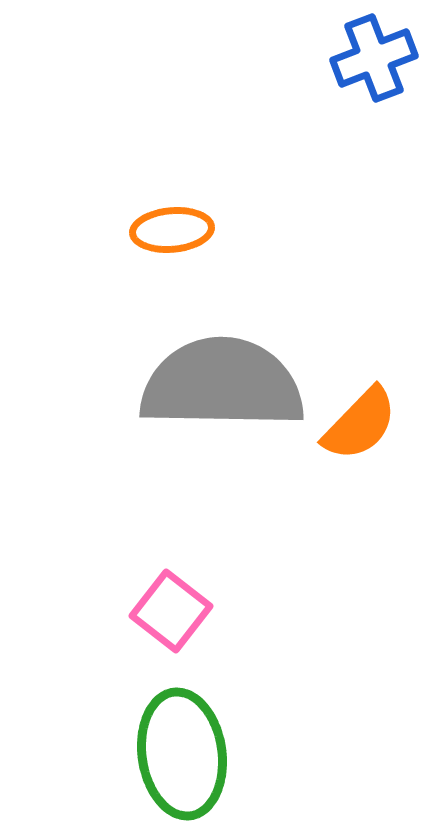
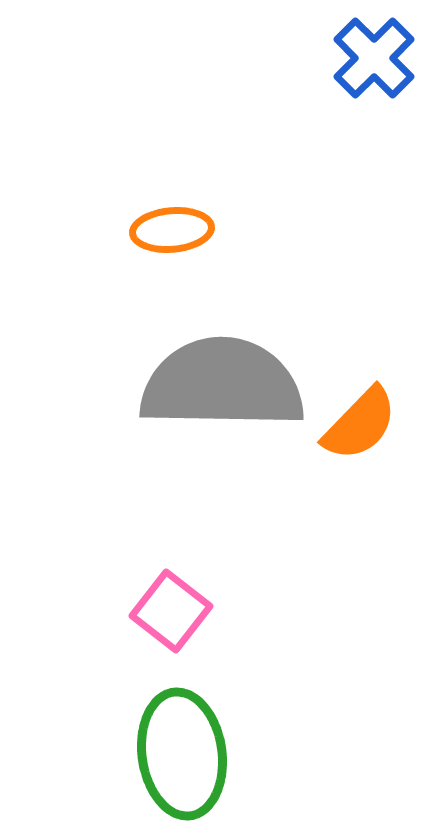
blue cross: rotated 24 degrees counterclockwise
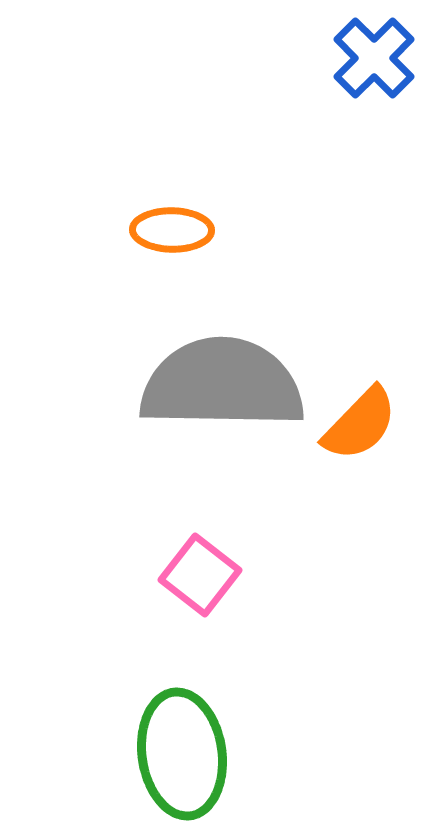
orange ellipse: rotated 6 degrees clockwise
pink square: moved 29 px right, 36 px up
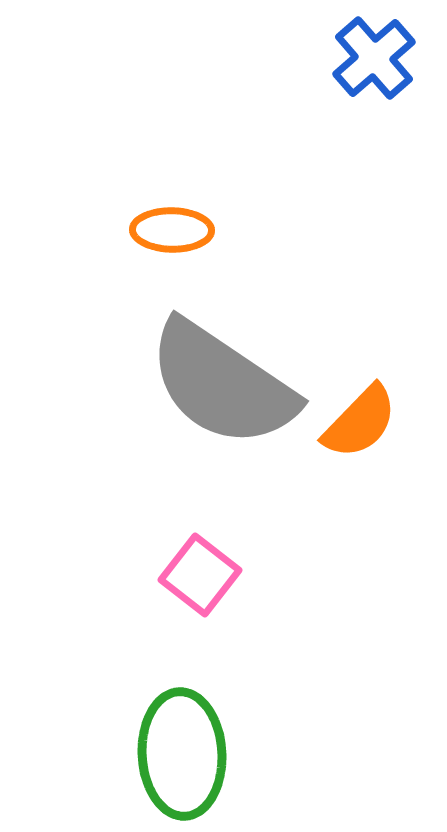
blue cross: rotated 4 degrees clockwise
gray semicircle: rotated 147 degrees counterclockwise
orange semicircle: moved 2 px up
green ellipse: rotated 5 degrees clockwise
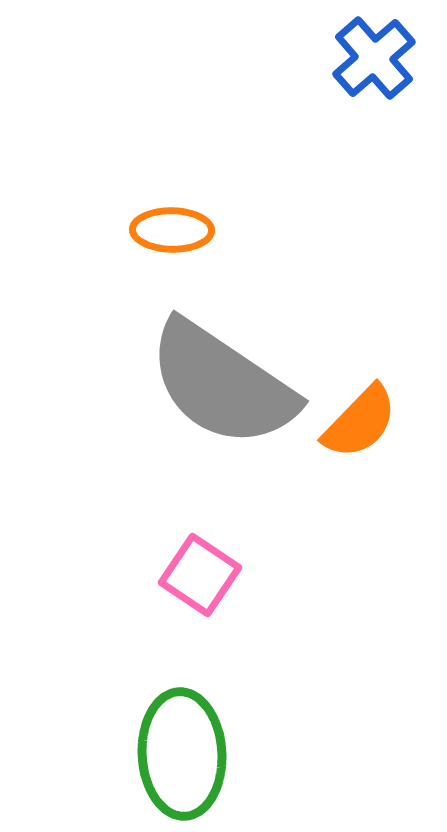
pink square: rotated 4 degrees counterclockwise
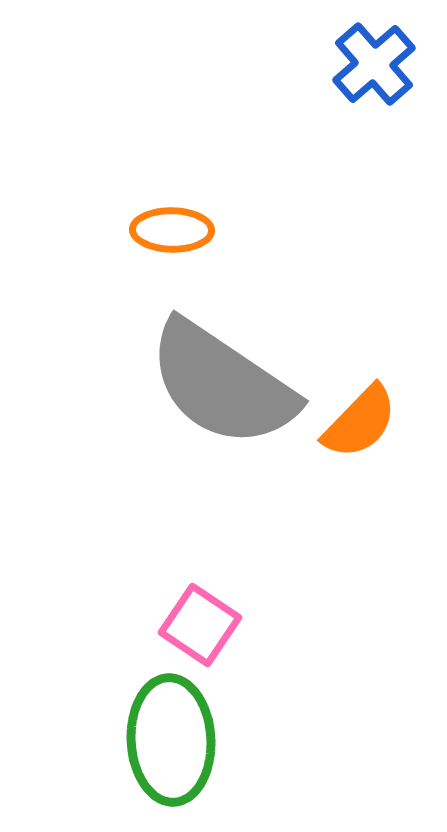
blue cross: moved 6 px down
pink square: moved 50 px down
green ellipse: moved 11 px left, 14 px up
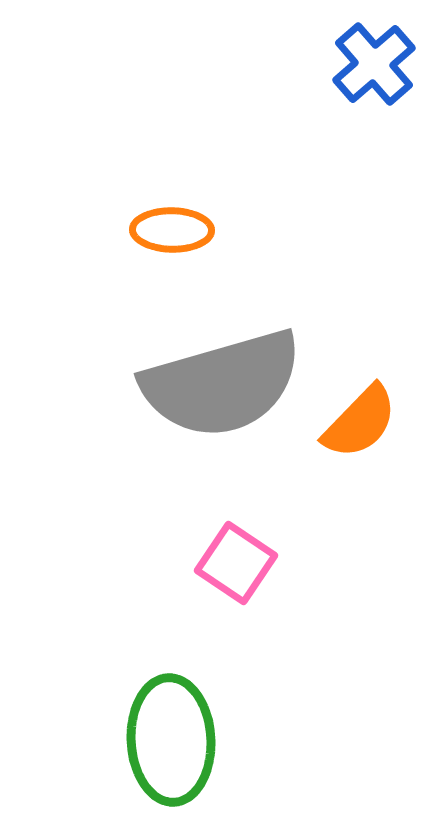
gray semicircle: rotated 50 degrees counterclockwise
pink square: moved 36 px right, 62 px up
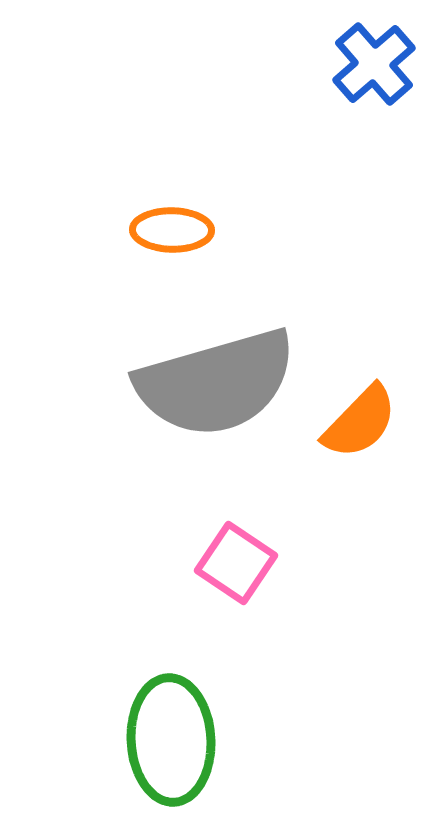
gray semicircle: moved 6 px left, 1 px up
